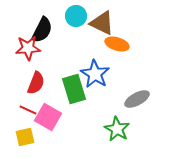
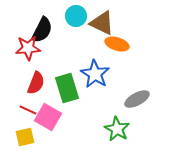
green rectangle: moved 7 px left, 1 px up
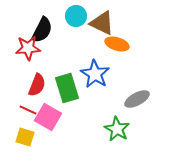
red semicircle: moved 1 px right, 2 px down
yellow square: rotated 30 degrees clockwise
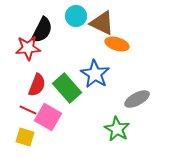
green rectangle: rotated 24 degrees counterclockwise
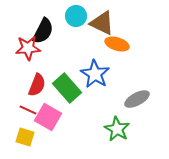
black semicircle: moved 1 px right, 1 px down
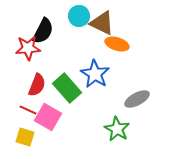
cyan circle: moved 3 px right
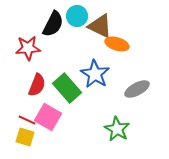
cyan circle: moved 2 px left
brown triangle: moved 2 px left, 3 px down
black semicircle: moved 10 px right, 7 px up
gray ellipse: moved 10 px up
red line: moved 1 px left, 10 px down
